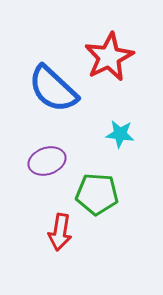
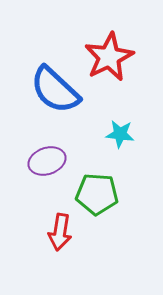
blue semicircle: moved 2 px right, 1 px down
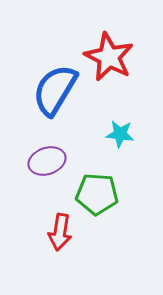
red star: rotated 18 degrees counterclockwise
blue semicircle: rotated 78 degrees clockwise
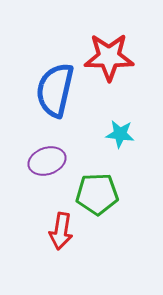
red star: rotated 27 degrees counterclockwise
blue semicircle: rotated 18 degrees counterclockwise
green pentagon: rotated 6 degrees counterclockwise
red arrow: moved 1 px right, 1 px up
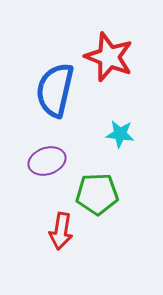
red star: rotated 21 degrees clockwise
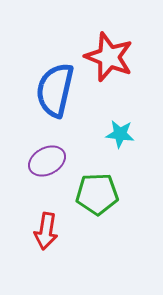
purple ellipse: rotated 9 degrees counterclockwise
red arrow: moved 15 px left
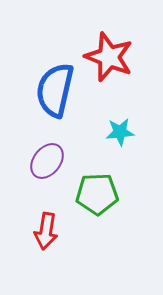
cyan star: moved 2 px up; rotated 12 degrees counterclockwise
purple ellipse: rotated 24 degrees counterclockwise
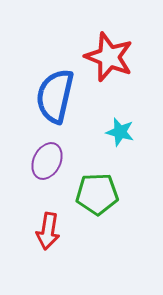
blue semicircle: moved 6 px down
cyan star: rotated 20 degrees clockwise
purple ellipse: rotated 12 degrees counterclockwise
red arrow: moved 2 px right
